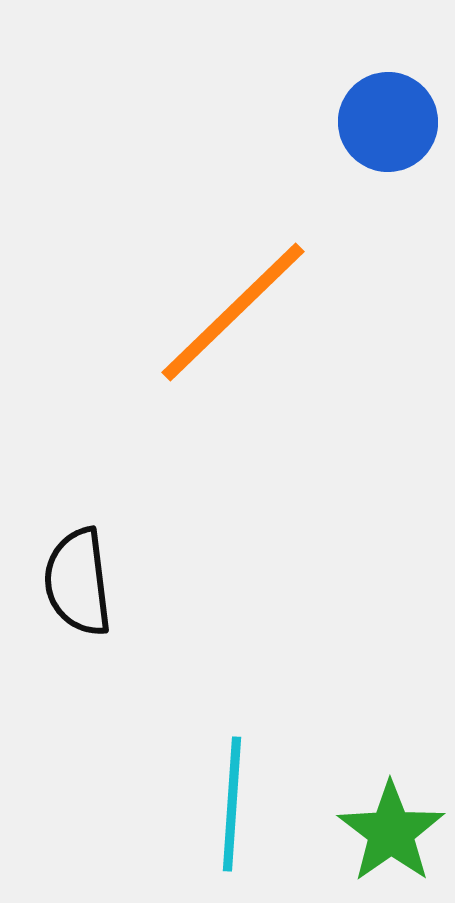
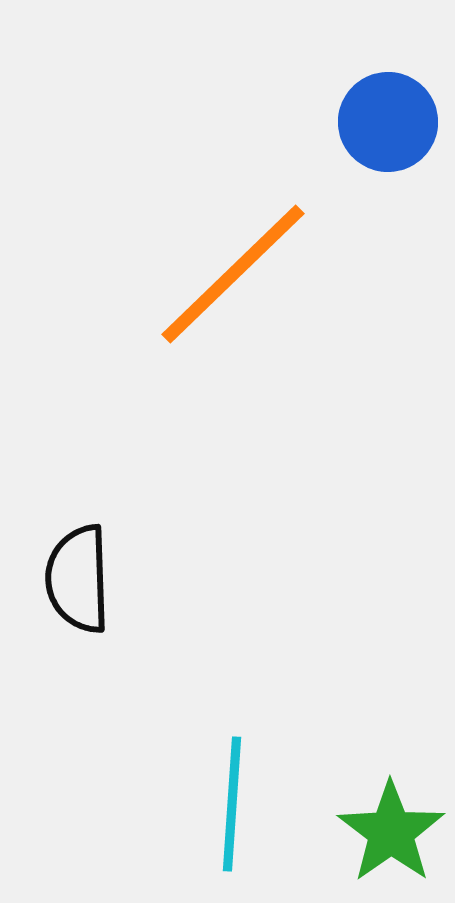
orange line: moved 38 px up
black semicircle: moved 3 px up; rotated 5 degrees clockwise
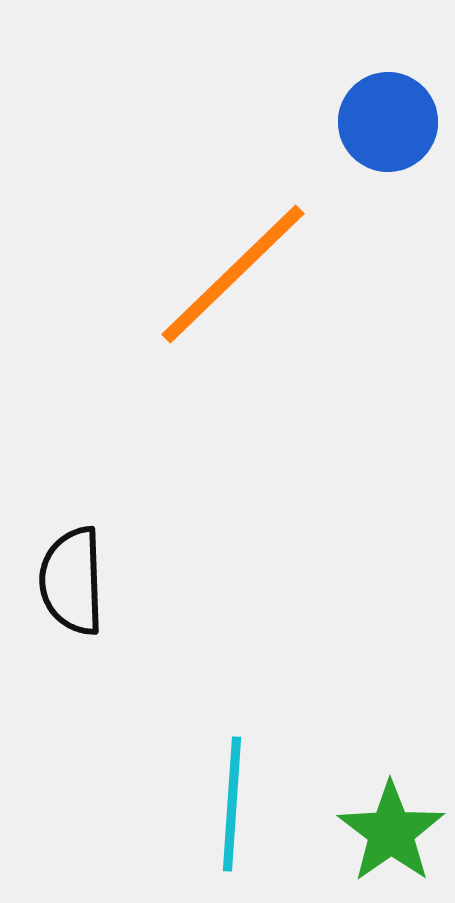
black semicircle: moved 6 px left, 2 px down
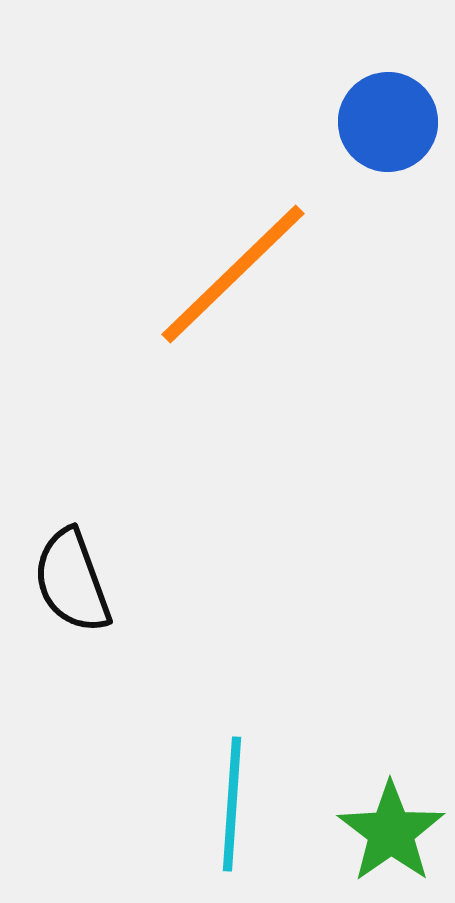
black semicircle: rotated 18 degrees counterclockwise
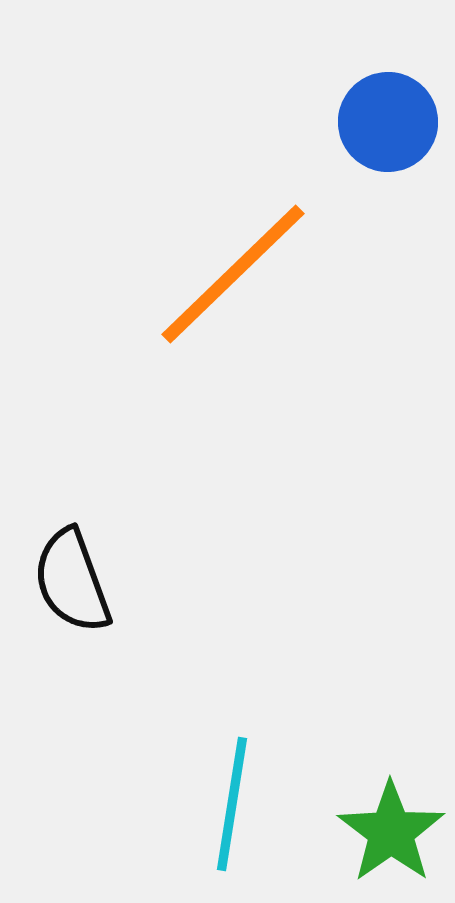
cyan line: rotated 5 degrees clockwise
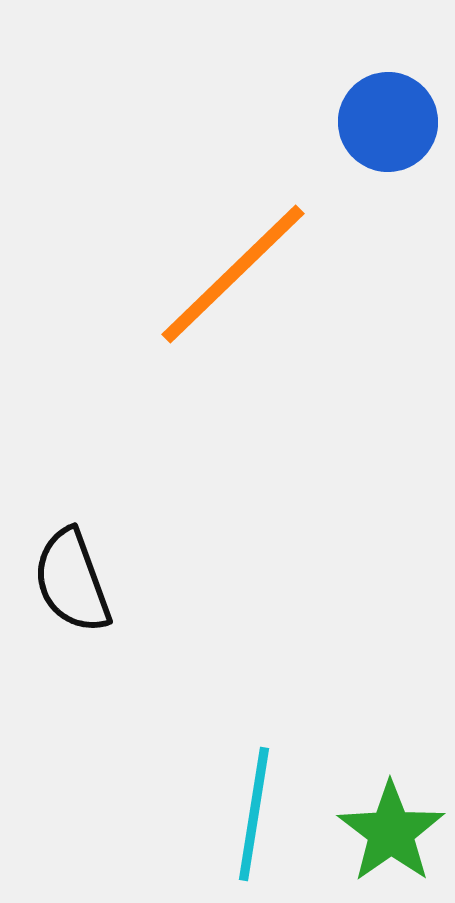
cyan line: moved 22 px right, 10 px down
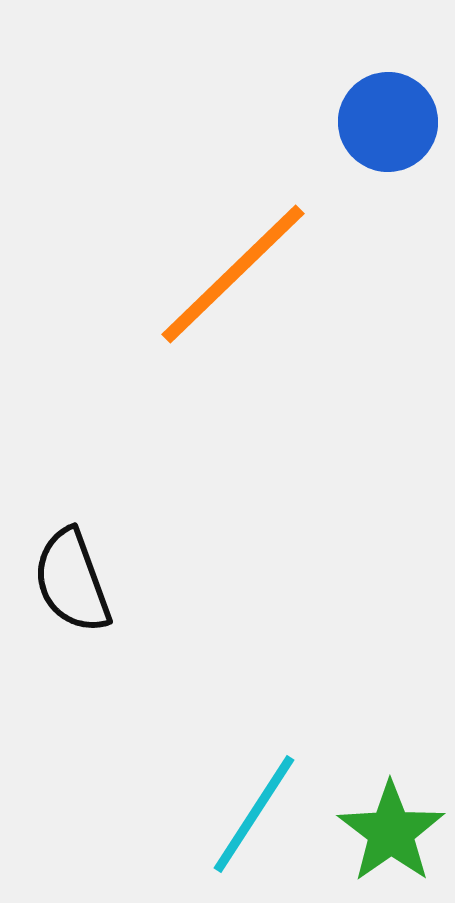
cyan line: rotated 24 degrees clockwise
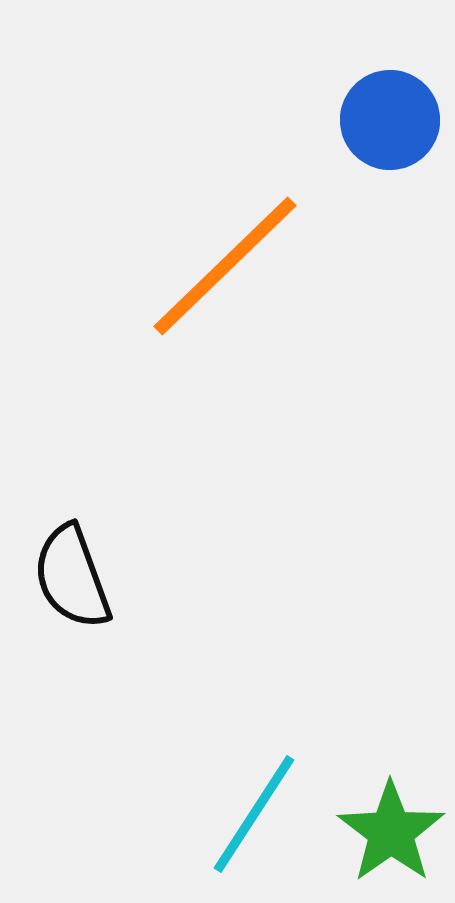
blue circle: moved 2 px right, 2 px up
orange line: moved 8 px left, 8 px up
black semicircle: moved 4 px up
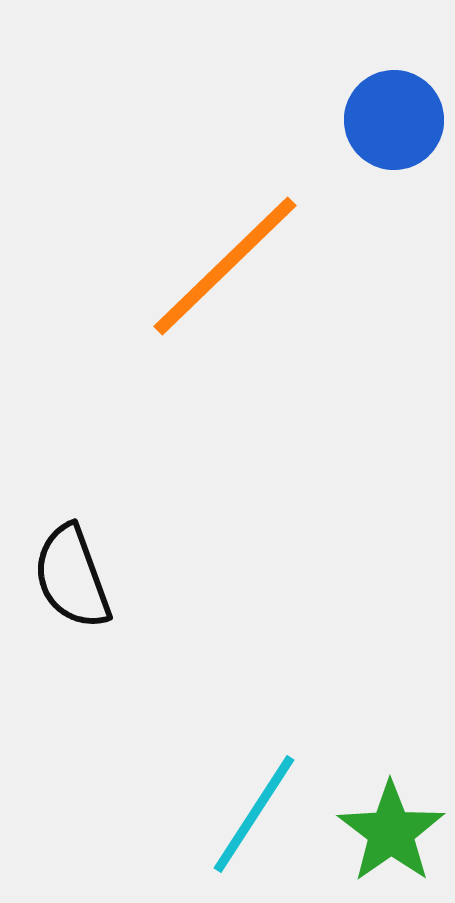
blue circle: moved 4 px right
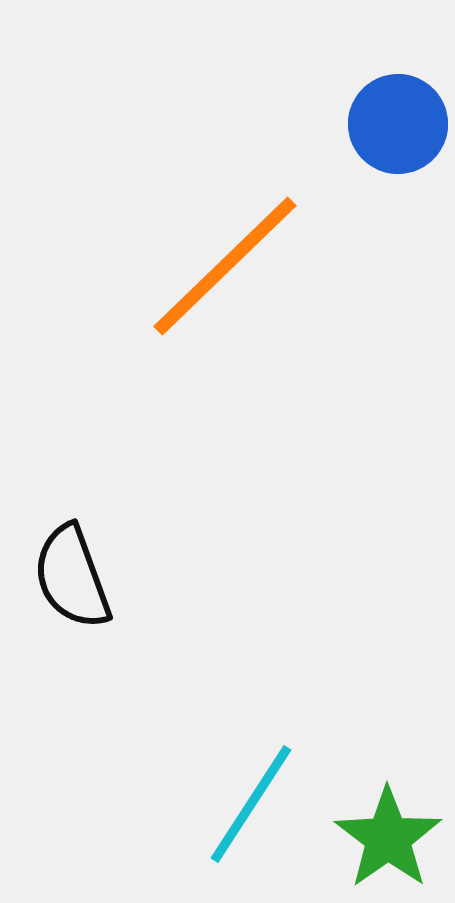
blue circle: moved 4 px right, 4 px down
cyan line: moved 3 px left, 10 px up
green star: moved 3 px left, 6 px down
